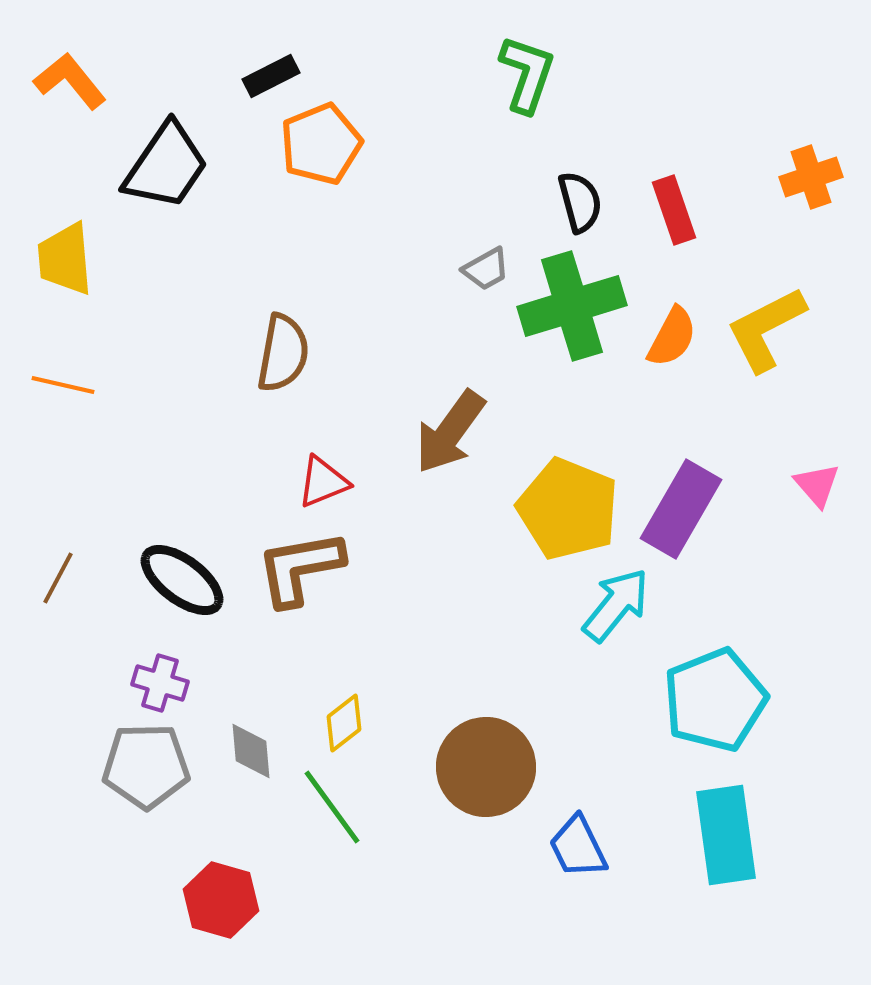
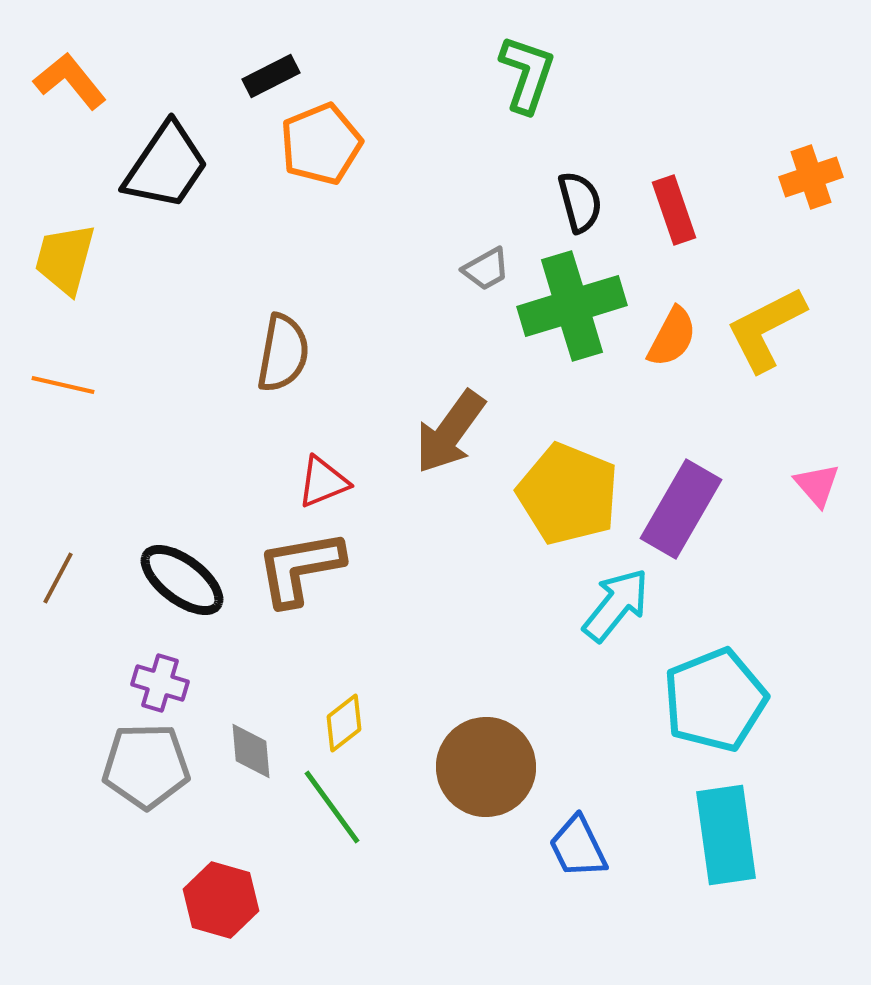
yellow trapezoid: rotated 20 degrees clockwise
yellow pentagon: moved 15 px up
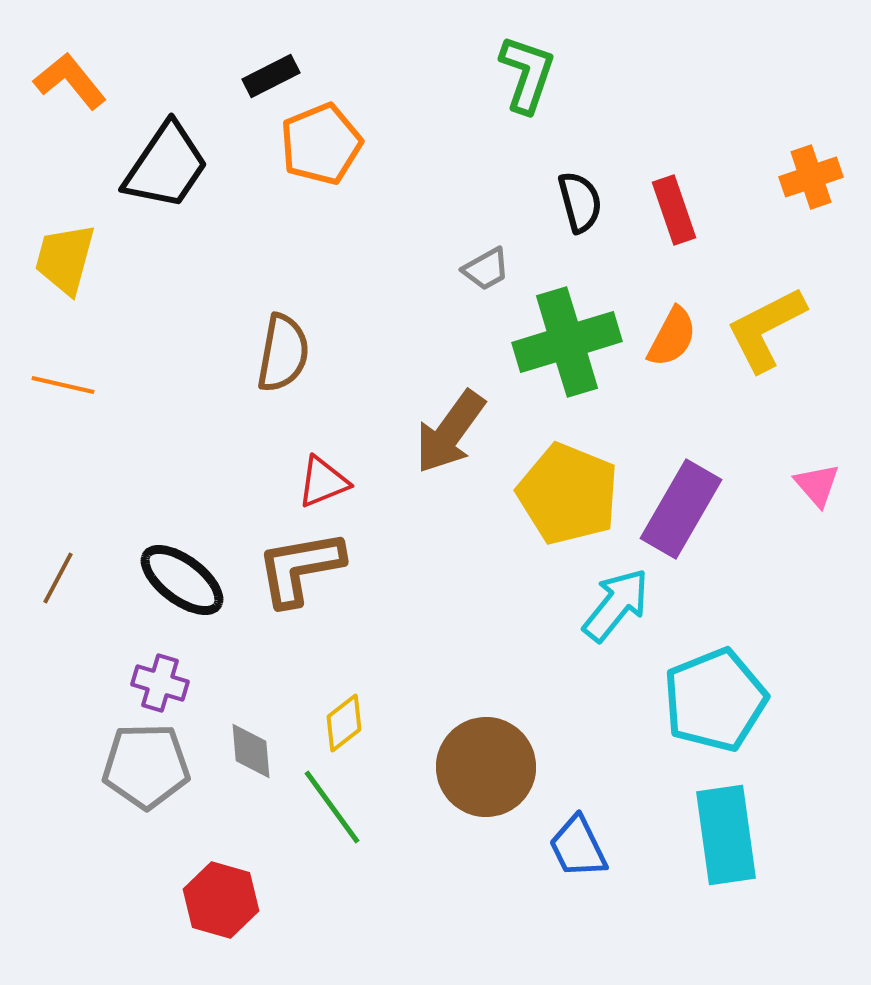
green cross: moved 5 px left, 36 px down
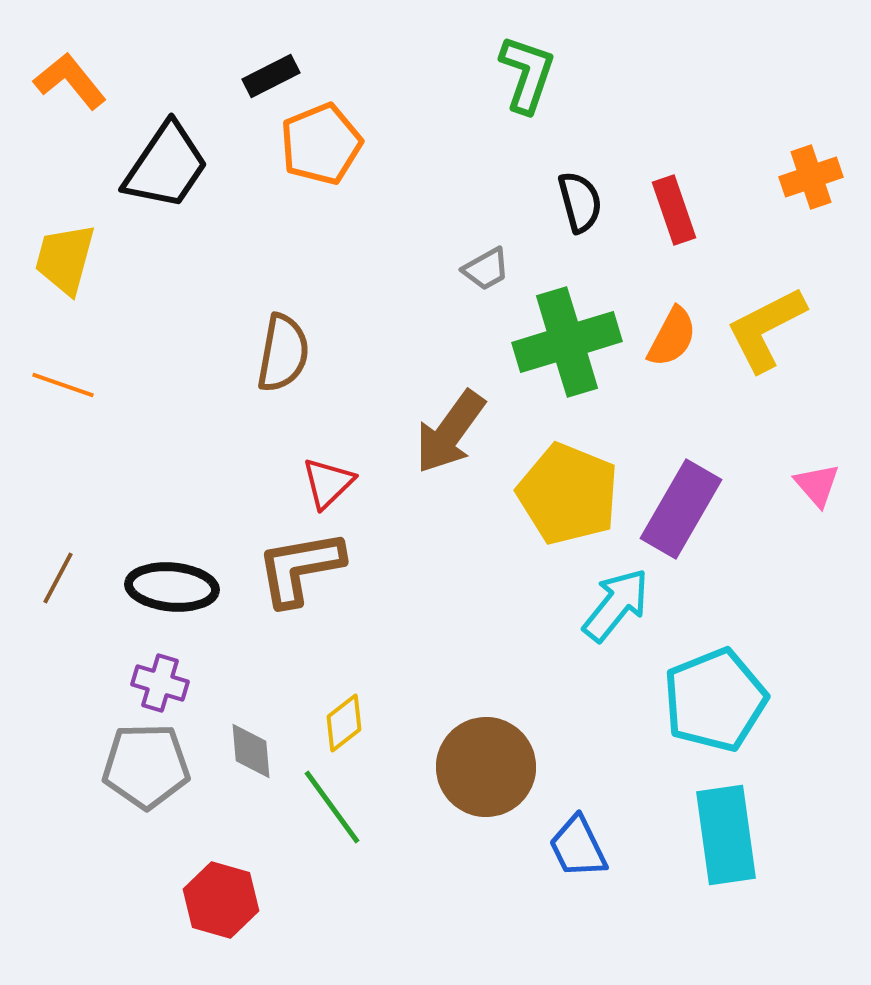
orange line: rotated 6 degrees clockwise
red triangle: moved 5 px right, 1 px down; rotated 22 degrees counterclockwise
black ellipse: moved 10 px left, 7 px down; rotated 32 degrees counterclockwise
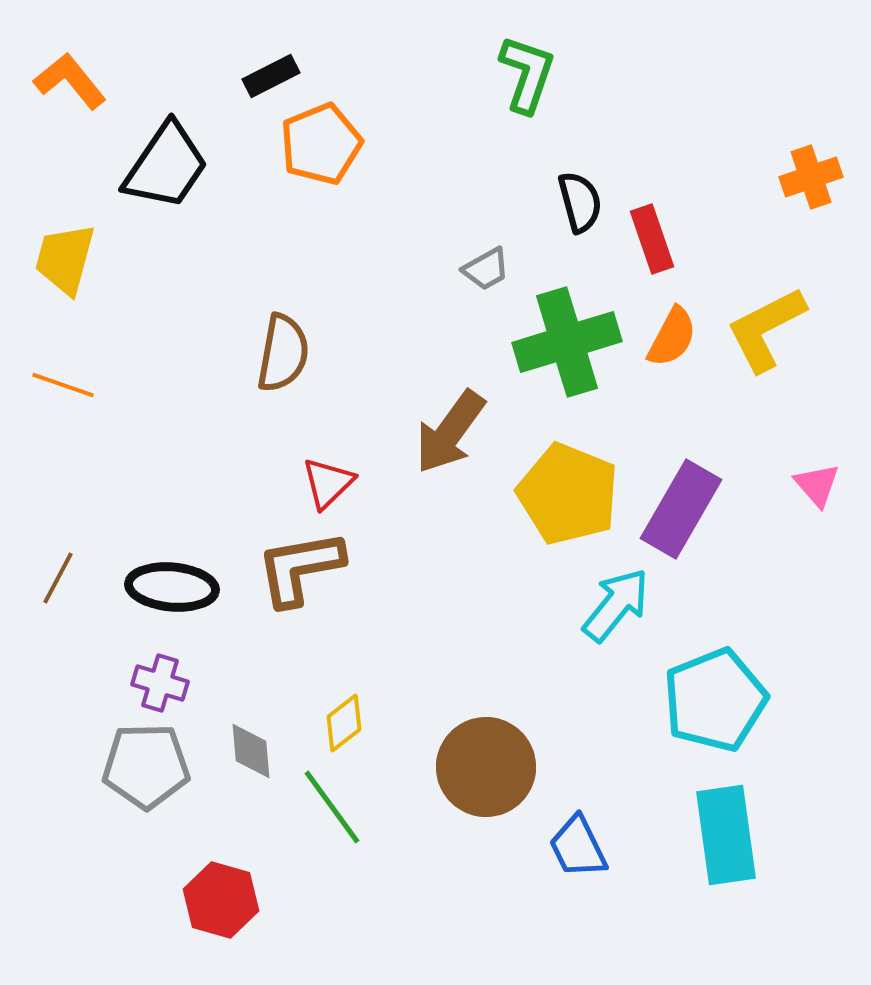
red rectangle: moved 22 px left, 29 px down
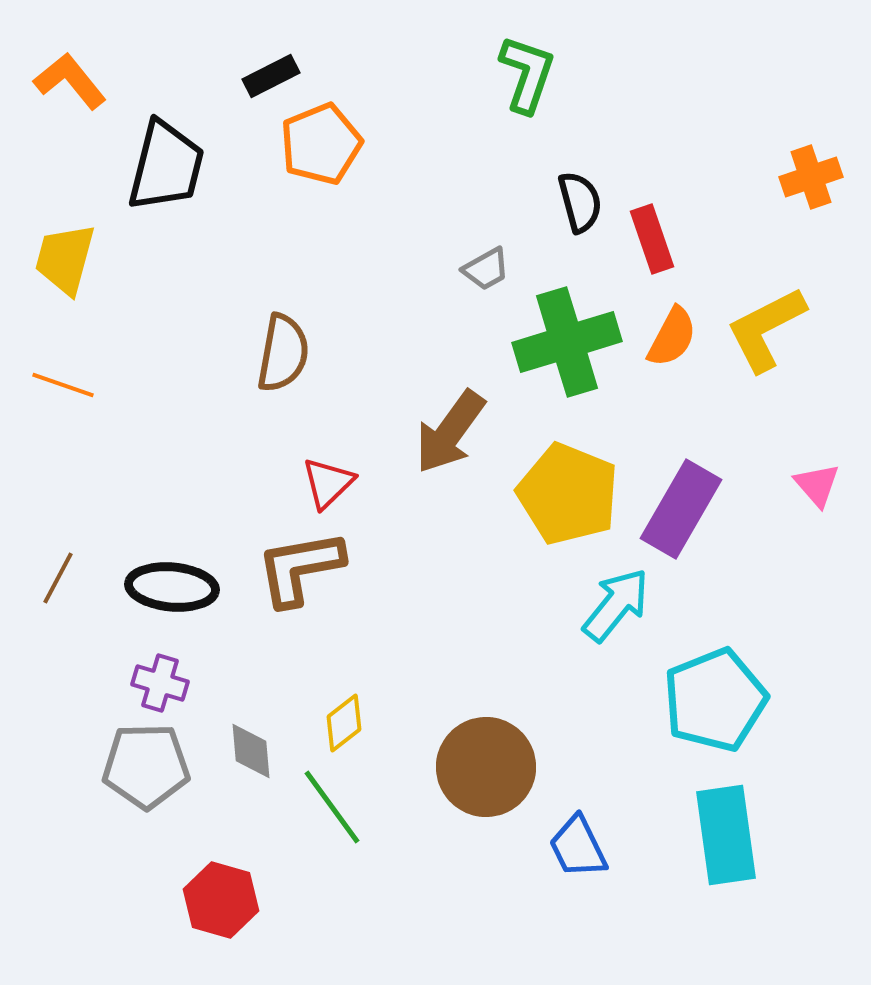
black trapezoid: rotated 20 degrees counterclockwise
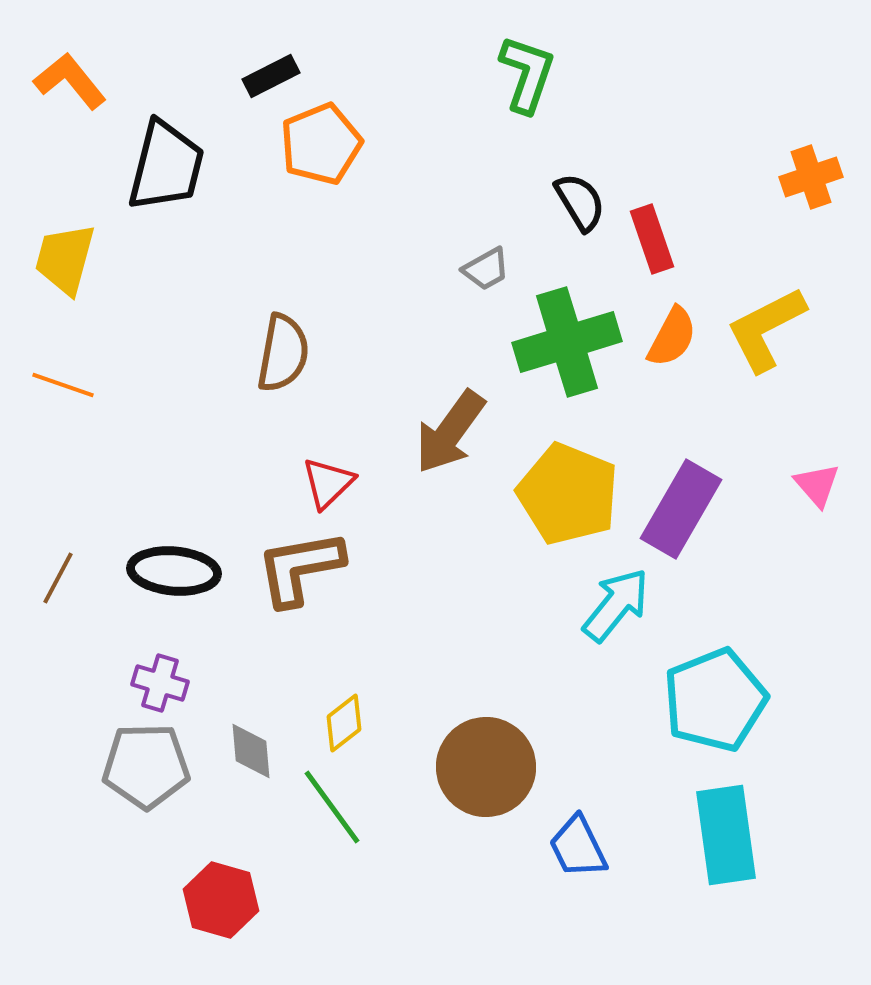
black semicircle: rotated 16 degrees counterclockwise
black ellipse: moved 2 px right, 16 px up
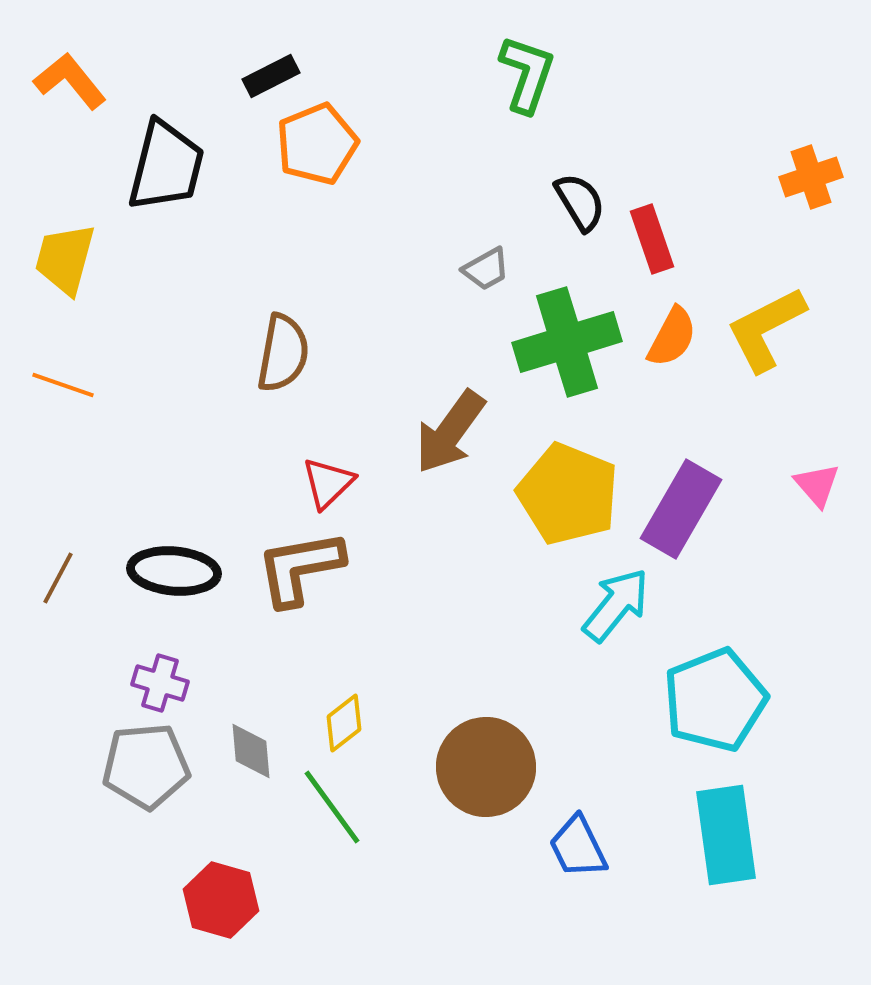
orange pentagon: moved 4 px left
gray pentagon: rotated 4 degrees counterclockwise
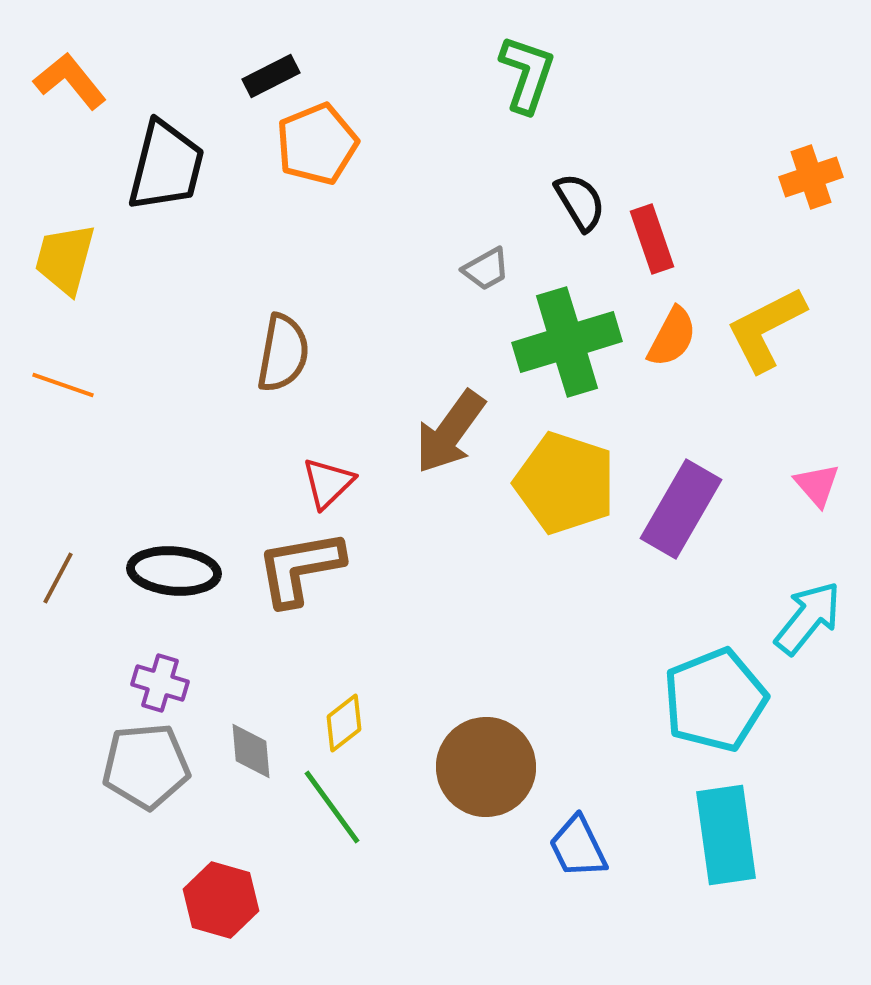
yellow pentagon: moved 3 px left, 11 px up; rotated 4 degrees counterclockwise
cyan arrow: moved 192 px right, 13 px down
